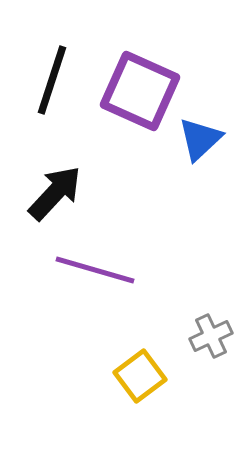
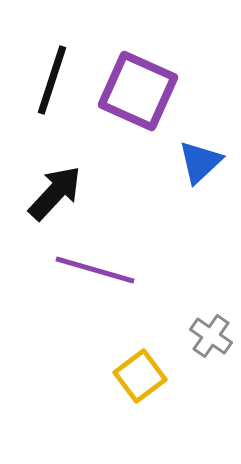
purple square: moved 2 px left
blue triangle: moved 23 px down
gray cross: rotated 30 degrees counterclockwise
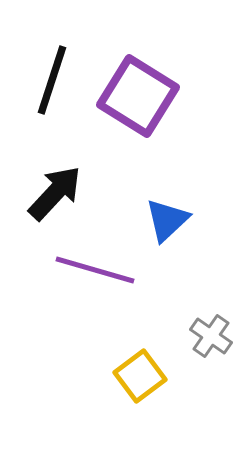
purple square: moved 5 px down; rotated 8 degrees clockwise
blue triangle: moved 33 px left, 58 px down
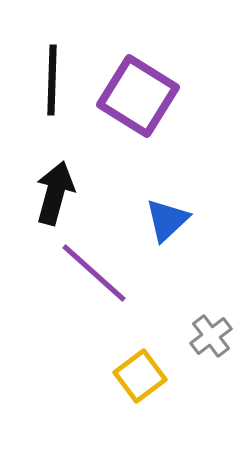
black line: rotated 16 degrees counterclockwise
black arrow: rotated 28 degrees counterclockwise
purple line: moved 1 px left, 3 px down; rotated 26 degrees clockwise
gray cross: rotated 18 degrees clockwise
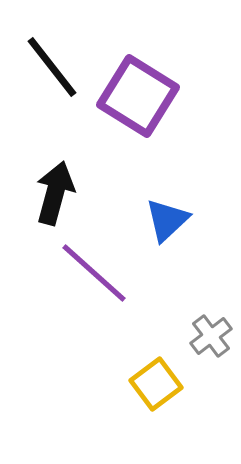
black line: moved 13 px up; rotated 40 degrees counterclockwise
yellow square: moved 16 px right, 8 px down
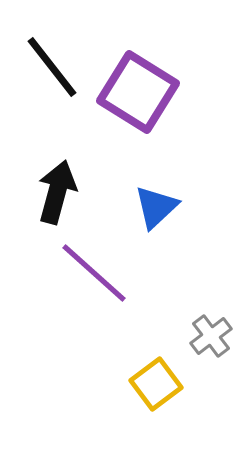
purple square: moved 4 px up
black arrow: moved 2 px right, 1 px up
blue triangle: moved 11 px left, 13 px up
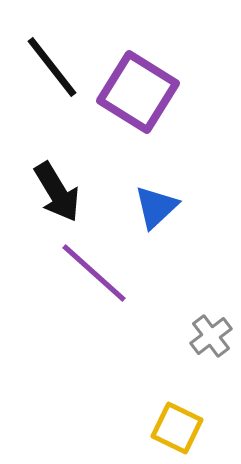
black arrow: rotated 134 degrees clockwise
yellow square: moved 21 px right, 44 px down; rotated 27 degrees counterclockwise
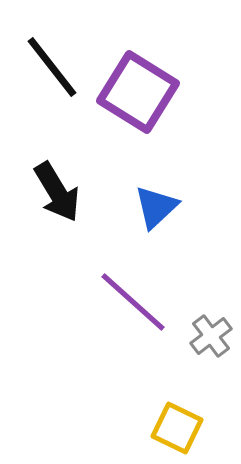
purple line: moved 39 px right, 29 px down
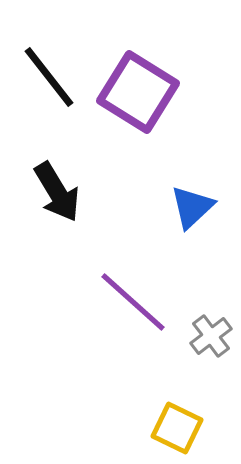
black line: moved 3 px left, 10 px down
blue triangle: moved 36 px right
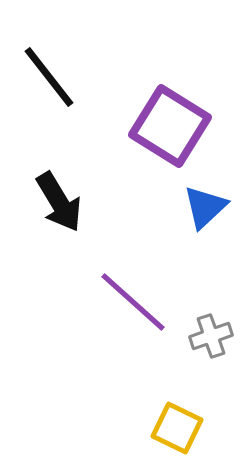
purple square: moved 32 px right, 34 px down
black arrow: moved 2 px right, 10 px down
blue triangle: moved 13 px right
gray cross: rotated 18 degrees clockwise
